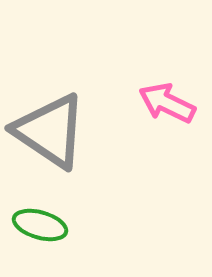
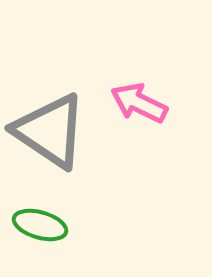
pink arrow: moved 28 px left
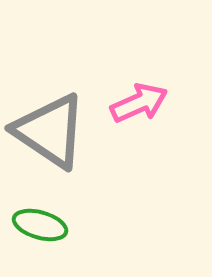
pink arrow: rotated 130 degrees clockwise
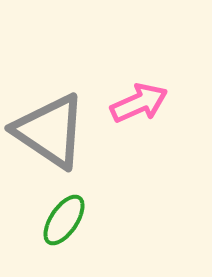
green ellipse: moved 24 px right, 5 px up; rotated 72 degrees counterclockwise
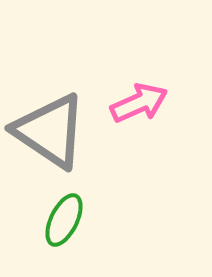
green ellipse: rotated 8 degrees counterclockwise
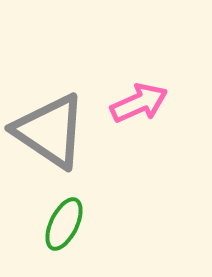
green ellipse: moved 4 px down
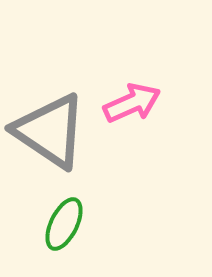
pink arrow: moved 7 px left
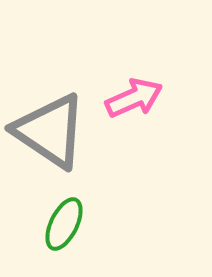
pink arrow: moved 2 px right, 5 px up
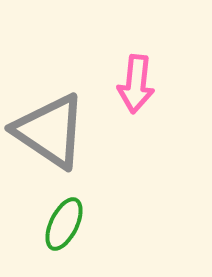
pink arrow: moved 2 px right, 14 px up; rotated 120 degrees clockwise
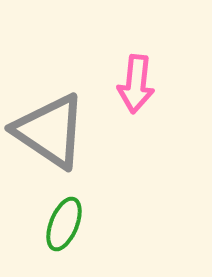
green ellipse: rotated 4 degrees counterclockwise
